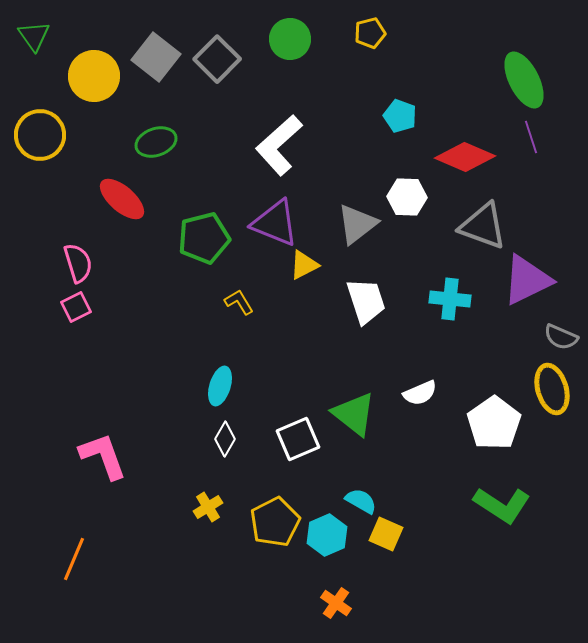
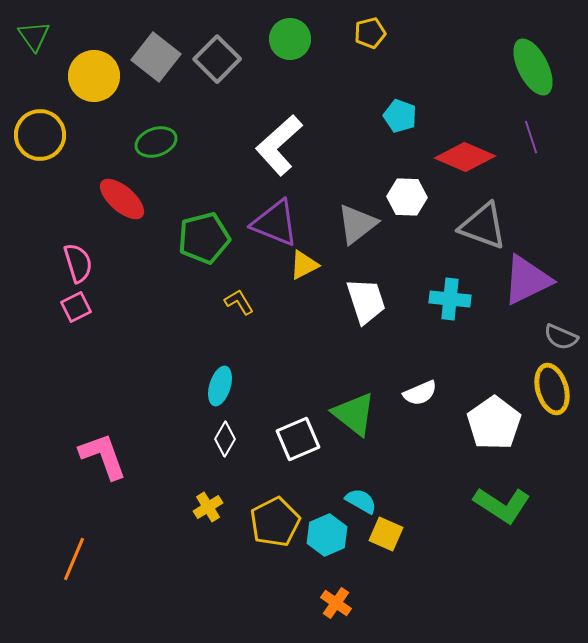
green ellipse at (524, 80): moved 9 px right, 13 px up
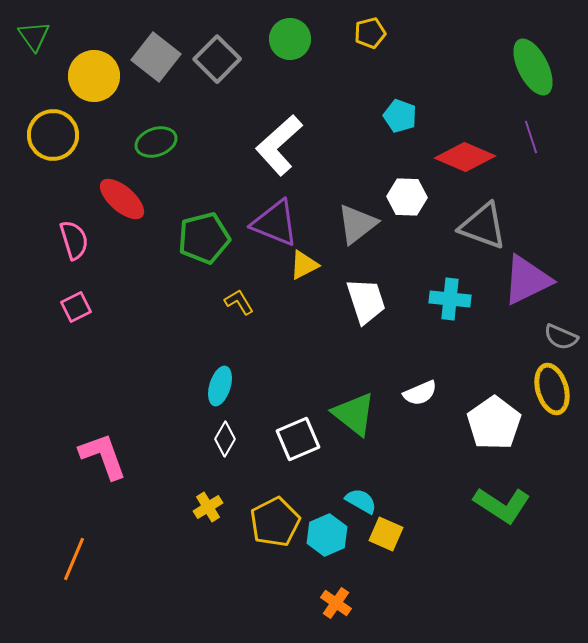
yellow circle at (40, 135): moved 13 px right
pink semicircle at (78, 263): moved 4 px left, 23 px up
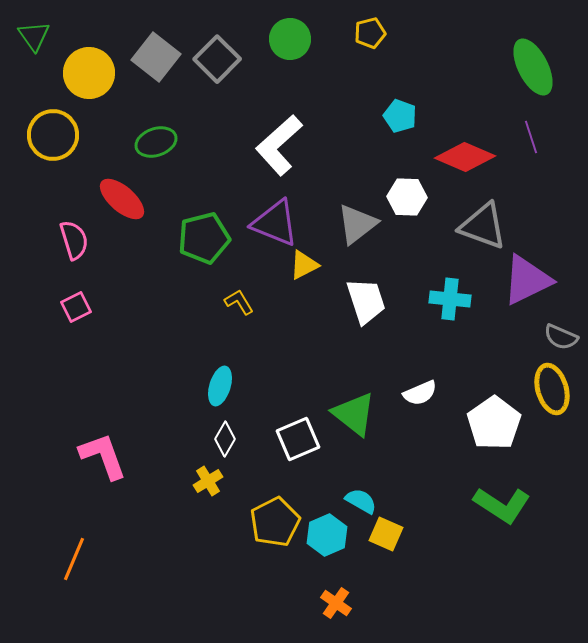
yellow circle at (94, 76): moved 5 px left, 3 px up
yellow cross at (208, 507): moved 26 px up
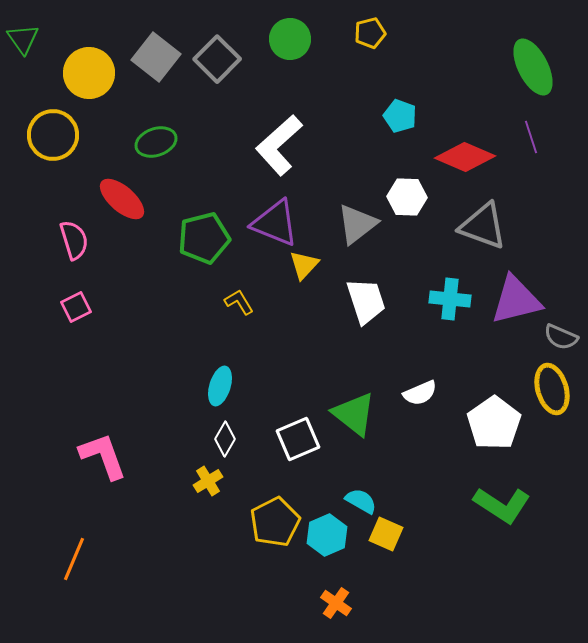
green triangle at (34, 36): moved 11 px left, 3 px down
yellow triangle at (304, 265): rotated 20 degrees counterclockwise
purple triangle at (527, 280): moved 11 px left, 20 px down; rotated 12 degrees clockwise
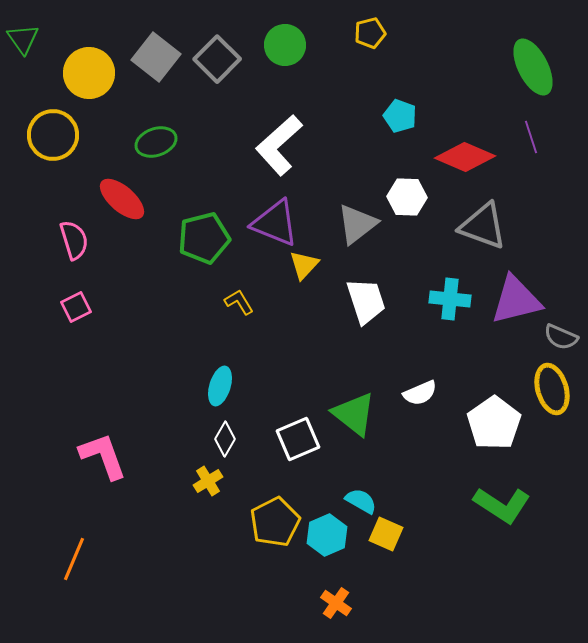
green circle at (290, 39): moved 5 px left, 6 px down
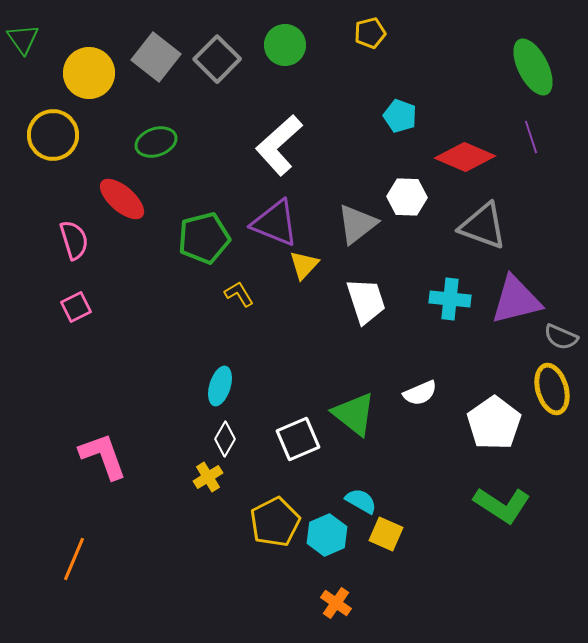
yellow L-shape at (239, 302): moved 8 px up
yellow cross at (208, 481): moved 4 px up
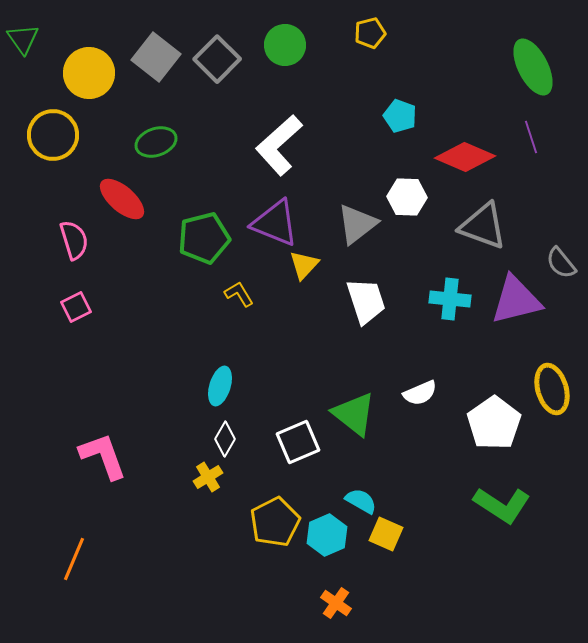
gray semicircle at (561, 337): moved 74 px up; rotated 28 degrees clockwise
white square at (298, 439): moved 3 px down
